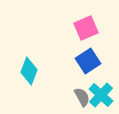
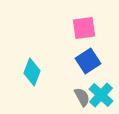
pink square: moved 2 px left; rotated 15 degrees clockwise
cyan diamond: moved 3 px right, 1 px down
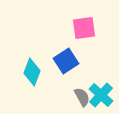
blue square: moved 22 px left
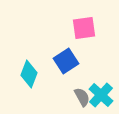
cyan diamond: moved 3 px left, 2 px down
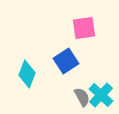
cyan diamond: moved 2 px left
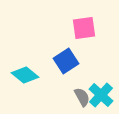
cyan diamond: moved 2 px left, 1 px down; rotated 72 degrees counterclockwise
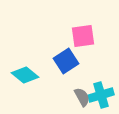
pink square: moved 1 px left, 8 px down
cyan cross: rotated 30 degrees clockwise
